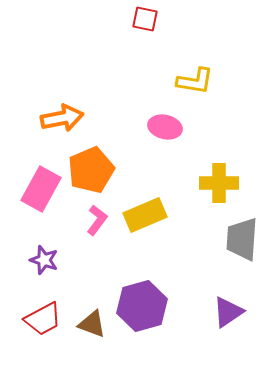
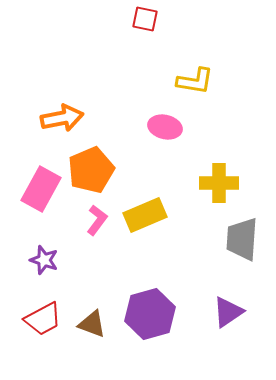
purple hexagon: moved 8 px right, 8 px down
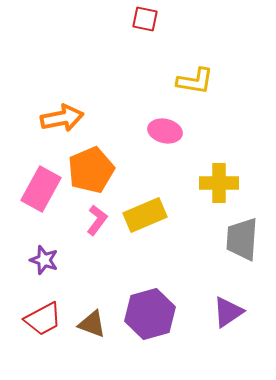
pink ellipse: moved 4 px down
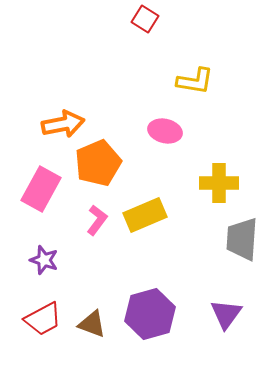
red square: rotated 20 degrees clockwise
orange arrow: moved 1 px right, 6 px down
orange pentagon: moved 7 px right, 7 px up
purple triangle: moved 2 px left, 2 px down; rotated 20 degrees counterclockwise
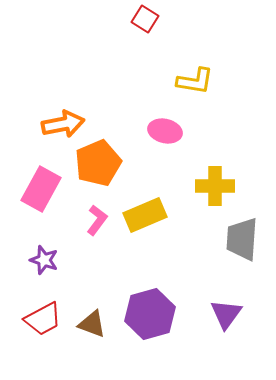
yellow cross: moved 4 px left, 3 px down
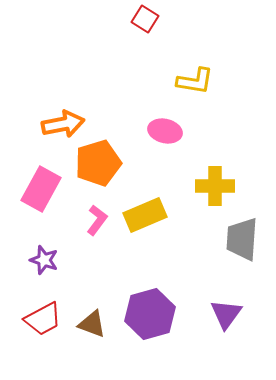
orange pentagon: rotated 6 degrees clockwise
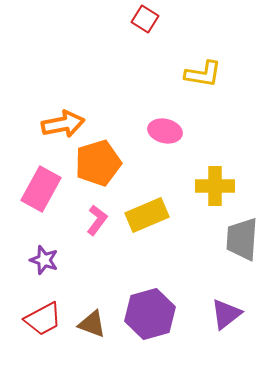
yellow L-shape: moved 8 px right, 7 px up
yellow rectangle: moved 2 px right
purple triangle: rotated 16 degrees clockwise
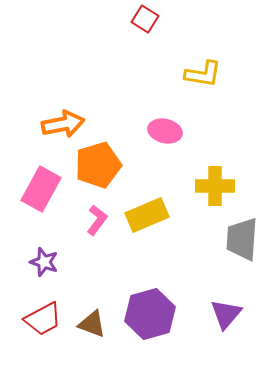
orange pentagon: moved 2 px down
purple star: moved 2 px down
purple triangle: rotated 12 degrees counterclockwise
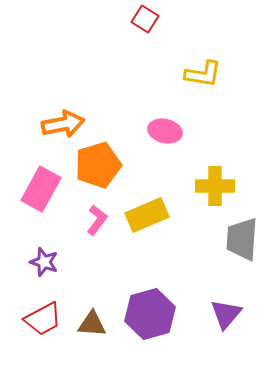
brown triangle: rotated 16 degrees counterclockwise
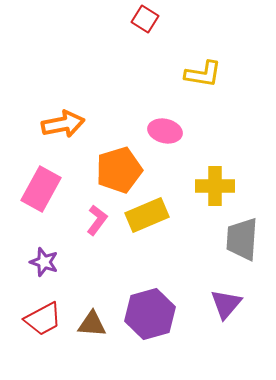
orange pentagon: moved 21 px right, 5 px down
purple triangle: moved 10 px up
